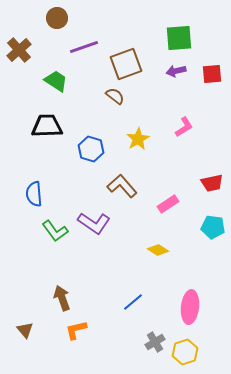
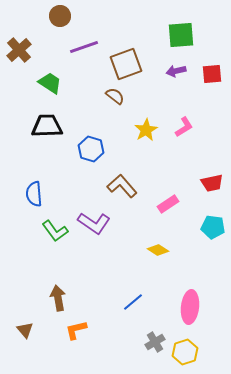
brown circle: moved 3 px right, 2 px up
green square: moved 2 px right, 3 px up
green trapezoid: moved 6 px left, 2 px down
yellow star: moved 8 px right, 9 px up
brown arrow: moved 4 px left; rotated 10 degrees clockwise
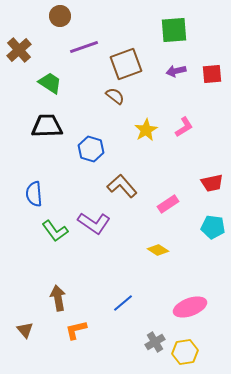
green square: moved 7 px left, 5 px up
blue line: moved 10 px left, 1 px down
pink ellipse: rotated 64 degrees clockwise
yellow hexagon: rotated 10 degrees clockwise
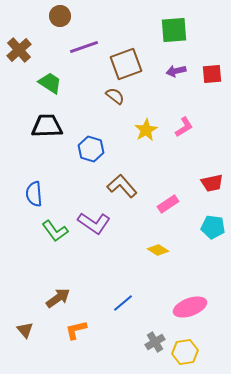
brown arrow: rotated 65 degrees clockwise
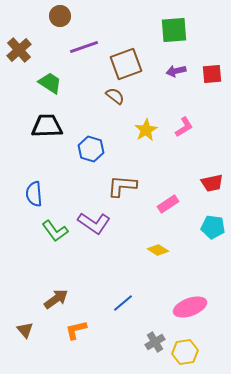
brown L-shape: rotated 44 degrees counterclockwise
brown arrow: moved 2 px left, 1 px down
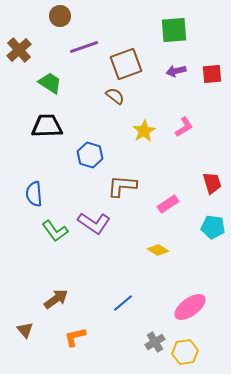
yellow star: moved 2 px left, 1 px down
blue hexagon: moved 1 px left, 6 px down
red trapezoid: rotated 95 degrees counterclockwise
pink ellipse: rotated 16 degrees counterclockwise
orange L-shape: moved 1 px left, 7 px down
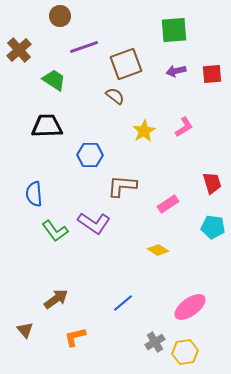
green trapezoid: moved 4 px right, 3 px up
blue hexagon: rotated 15 degrees counterclockwise
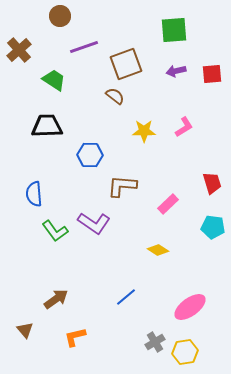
yellow star: rotated 30 degrees clockwise
pink rectangle: rotated 10 degrees counterclockwise
blue line: moved 3 px right, 6 px up
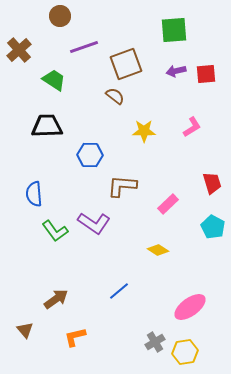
red square: moved 6 px left
pink L-shape: moved 8 px right
cyan pentagon: rotated 20 degrees clockwise
blue line: moved 7 px left, 6 px up
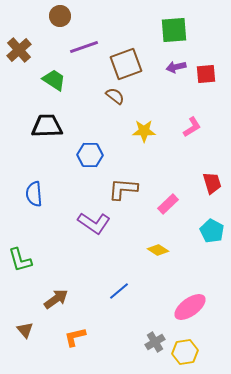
purple arrow: moved 4 px up
brown L-shape: moved 1 px right, 3 px down
cyan pentagon: moved 1 px left, 4 px down
green L-shape: moved 35 px left, 29 px down; rotated 20 degrees clockwise
